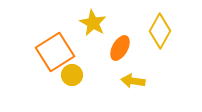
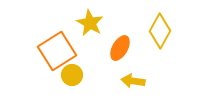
yellow star: moved 3 px left
orange square: moved 2 px right, 1 px up
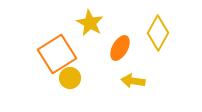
yellow diamond: moved 2 px left, 2 px down
orange square: moved 3 px down
yellow circle: moved 2 px left, 3 px down
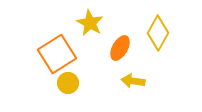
yellow circle: moved 2 px left, 5 px down
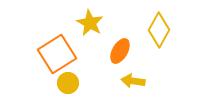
yellow diamond: moved 1 px right, 3 px up
orange ellipse: moved 3 px down
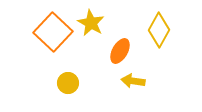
yellow star: moved 1 px right
orange square: moved 4 px left, 22 px up; rotated 15 degrees counterclockwise
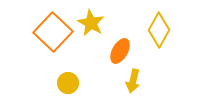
yellow arrow: rotated 85 degrees counterclockwise
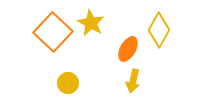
orange ellipse: moved 8 px right, 2 px up
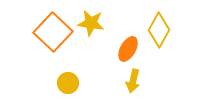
yellow star: rotated 20 degrees counterclockwise
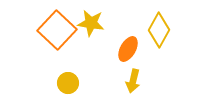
orange square: moved 4 px right, 2 px up
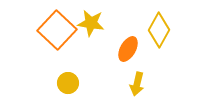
yellow arrow: moved 4 px right, 3 px down
